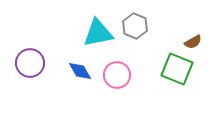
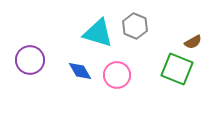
cyan triangle: rotated 28 degrees clockwise
purple circle: moved 3 px up
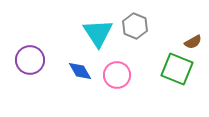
cyan triangle: rotated 40 degrees clockwise
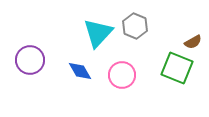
cyan triangle: rotated 16 degrees clockwise
green square: moved 1 px up
pink circle: moved 5 px right
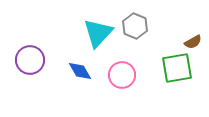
green square: rotated 32 degrees counterclockwise
